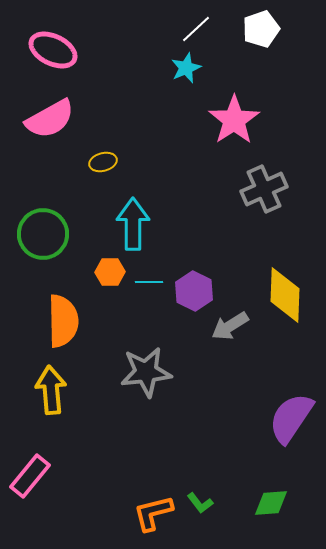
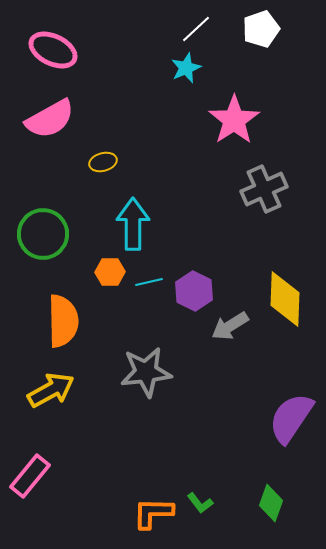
cyan line: rotated 12 degrees counterclockwise
yellow diamond: moved 4 px down
yellow arrow: rotated 66 degrees clockwise
green diamond: rotated 66 degrees counterclockwise
orange L-shape: rotated 15 degrees clockwise
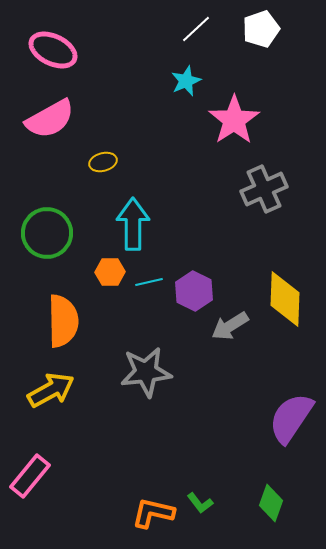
cyan star: moved 13 px down
green circle: moved 4 px right, 1 px up
orange L-shape: rotated 12 degrees clockwise
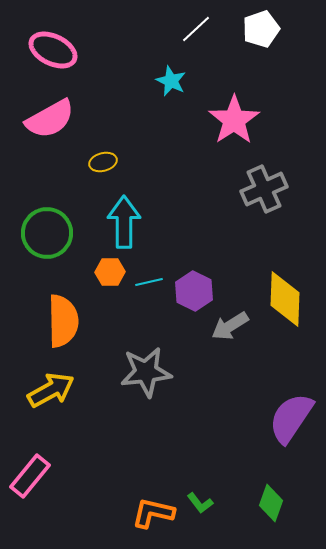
cyan star: moved 15 px left; rotated 24 degrees counterclockwise
cyan arrow: moved 9 px left, 2 px up
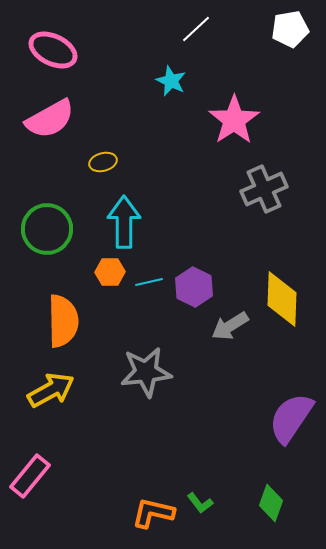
white pentagon: moved 29 px right; rotated 9 degrees clockwise
green circle: moved 4 px up
purple hexagon: moved 4 px up
yellow diamond: moved 3 px left
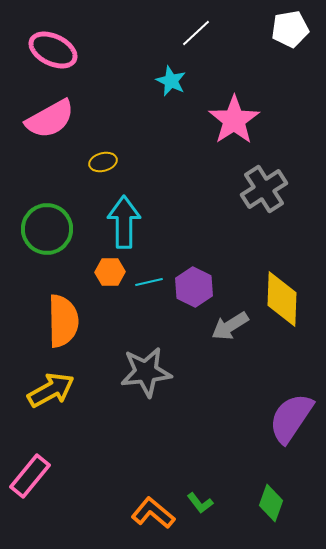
white line: moved 4 px down
gray cross: rotated 9 degrees counterclockwise
orange L-shape: rotated 27 degrees clockwise
